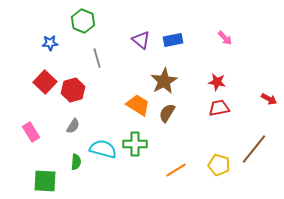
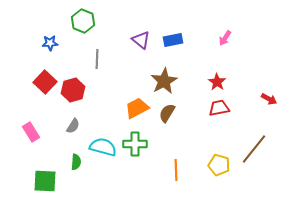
pink arrow: rotated 77 degrees clockwise
gray line: moved 1 px down; rotated 18 degrees clockwise
red star: rotated 24 degrees clockwise
orange trapezoid: moved 1 px left, 3 px down; rotated 60 degrees counterclockwise
cyan semicircle: moved 2 px up
orange line: rotated 60 degrees counterclockwise
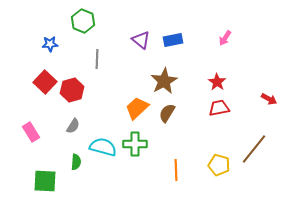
blue star: moved 1 px down
red hexagon: moved 1 px left
orange trapezoid: rotated 15 degrees counterclockwise
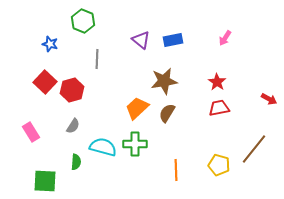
blue star: rotated 21 degrees clockwise
brown star: rotated 20 degrees clockwise
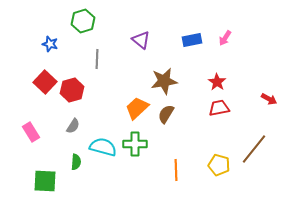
green hexagon: rotated 20 degrees clockwise
blue rectangle: moved 19 px right
brown semicircle: moved 1 px left, 1 px down
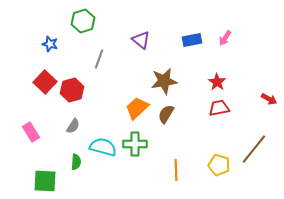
gray line: moved 2 px right; rotated 18 degrees clockwise
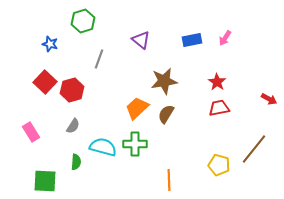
orange line: moved 7 px left, 10 px down
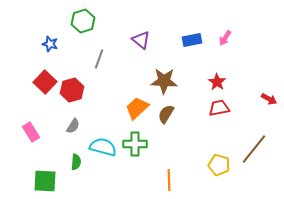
brown star: rotated 12 degrees clockwise
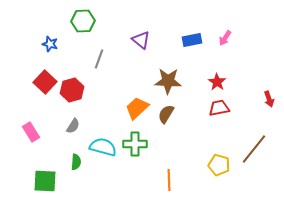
green hexagon: rotated 15 degrees clockwise
brown star: moved 4 px right
red arrow: rotated 42 degrees clockwise
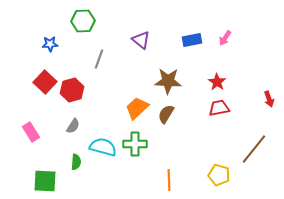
blue star: rotated 21 degrees counterclockwise
yellow pentagon: moved 10 px down
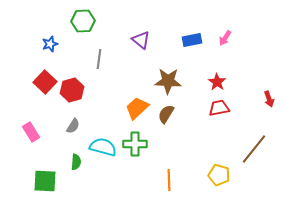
blue star: rotated 14 degrees counterclockwise
gray line: rotated 12 degrees counterclockwise
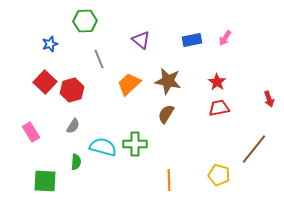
green hexagon: moved 2 px right
gray line: rotated 30 degrees counterclockwise
brown star: rotated 8 degrees clockwise
orange trapezoid: moved 8 px left, 24 px up
